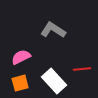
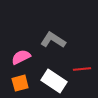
gray L-shape: moved 10 px down
white rectangle: rotated 15 degrees counterclockwise
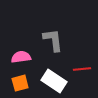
gray L-shape: rotated 50 degrees clockwise
pink semicircle: rotated 18 degrees clockwise
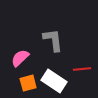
pink semicircle: moved 1 px left, 1 px down; rotated 36 degrees counterclockwise
orange square: moved 8 px right
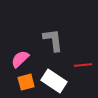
pink semicircle: moved 1 px down
red line: moved 1 px right, 4 px up
orange square: moved 2 px left, 1 px up
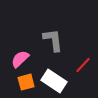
red line: rotated 42 degrees counterclockwise
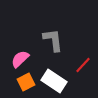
orange square: rotated 12 degrees counterclockwise
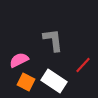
pink semicircle: moved 1 px left, 1 px down; rotated 18 degrees clockwise
orange square: rotated 36 degrees counterclockwise
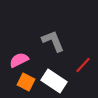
gray L-shape: moved 1 px down; rotated 15 degrees counterclockwise
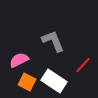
orange square: moved 1 px right
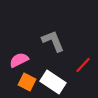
white rectangle: moved 1 px left, 1 px down
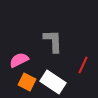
gray L-shape: rotated 20 degrees clockwise
red line: rotated 18 degrees counterclockwise
